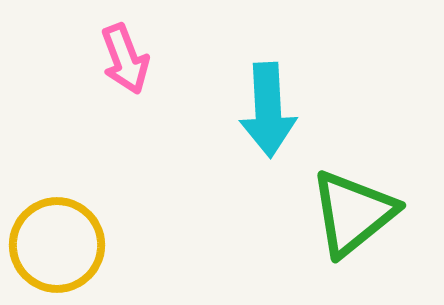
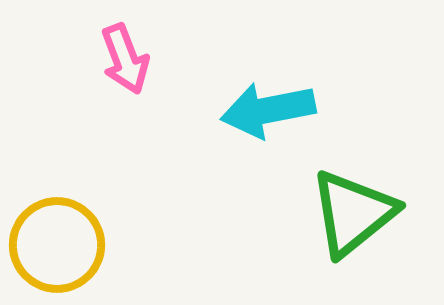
cyan arrow: rotated 82 degrees clockwise
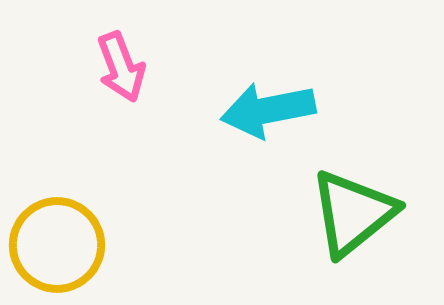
pink arrow: moved 4 px left, 8 px down
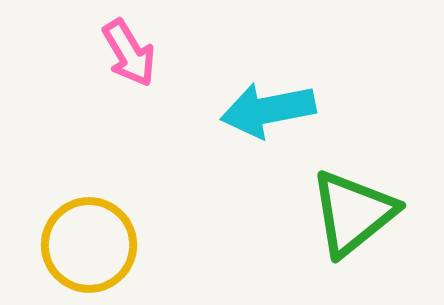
pink arrow: moved 8 px right, 14 px up; rotated 10 degrees counterclockwise
yellow circle: moved 32 px right
